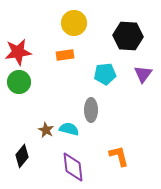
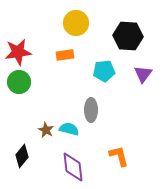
yellow circle: moved 2 px right
cyan pentagon: moved 1 px left, 3 px up
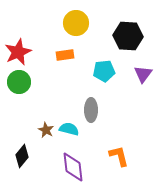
red star: rotated 16 degrees counterclockwise
